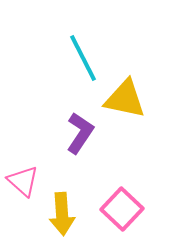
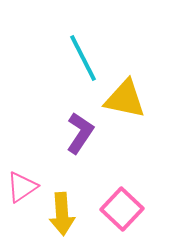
pink triangle: moved 1 px left, 6 px down; rotated 44 degrees clockwise
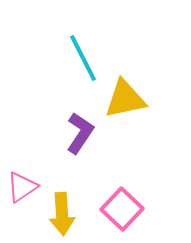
yellow triangle: rotated 24 degrees counterclockwise
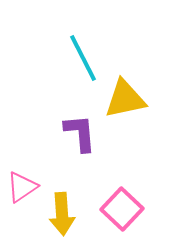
purple L-shape: rotated 39 degrees counterclockwise
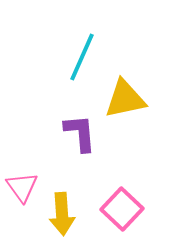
cyan line: moved 1 px left, 1 px up; rotated 51 degrees clockwise
pink triangle: rotated 32 degrees counterclockwise
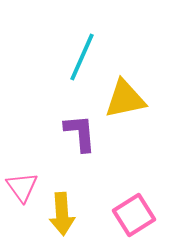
pink square: moved 12 px right, 6 px down; rotated 15 degrees clockwise
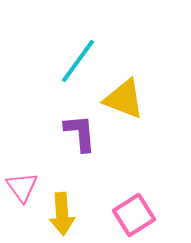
cyan line: moved 4 px left, 4 px down; rotated 12 degrees clockwise
yellow triangle: moved 1 px left; rotated 33 degrees clockwise
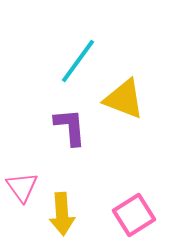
purple L-shape: moved 10 px left, 6 px up
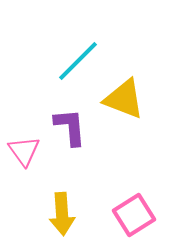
cyan line: rotated 9 degrees clockwise
pink triangle: moved 2 px right, 36 px up
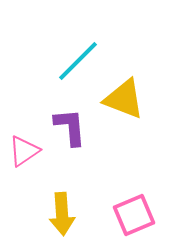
pink triangle: rotated 32 degrees clockwise
pink square: rotated 9 degrees clockwise
